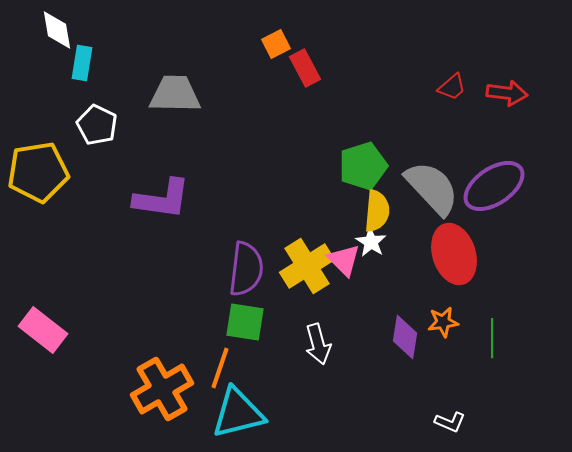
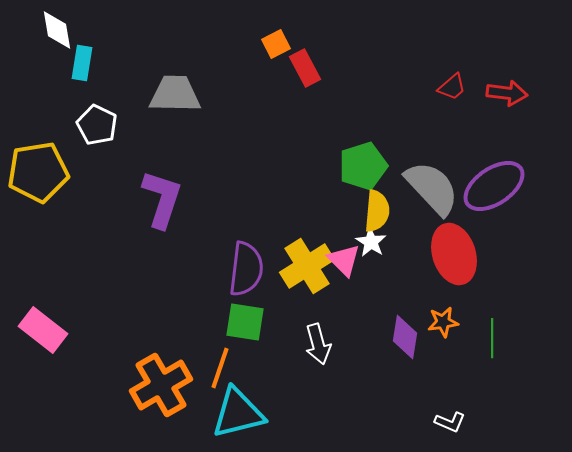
purple L-shape: rotated 80 degrees counterclockwise
orange cross: moved 1 px left, 4 px up
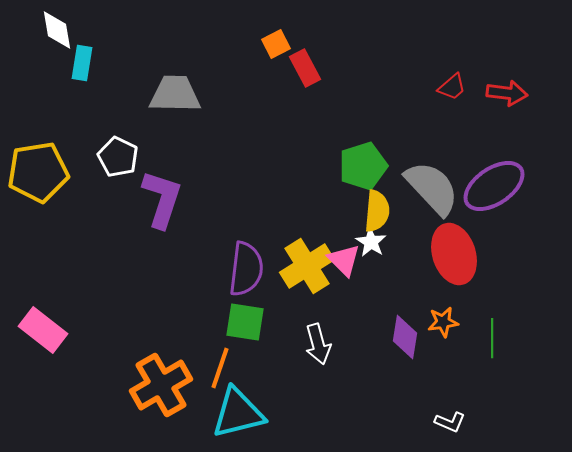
white pentagon: moved 21 px right, 32 px down
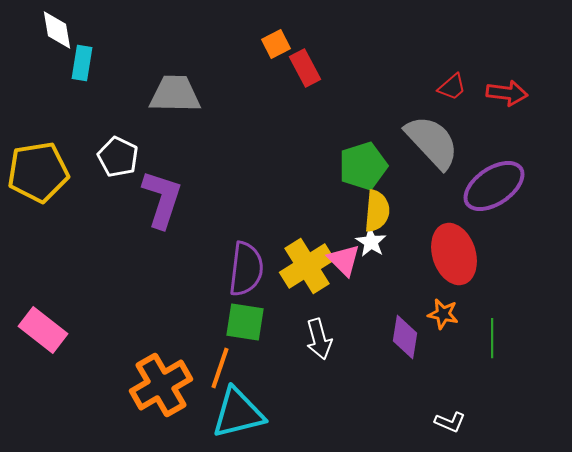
gray semicircle: moved 46 px up
orange star: moved 8 px up; rotated 20 degrees clockwise
white arrow: moved 1 px right, 5 px up
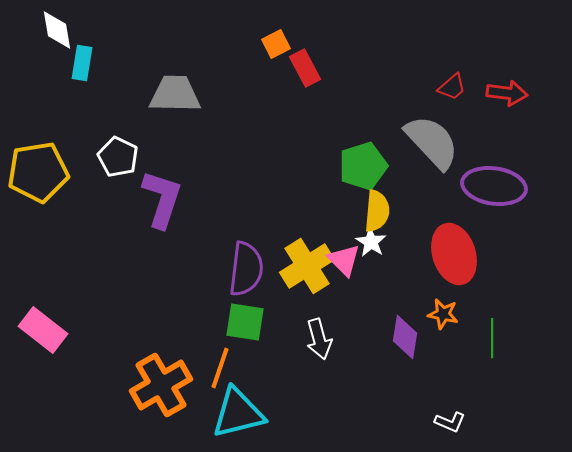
purple ellipse: rotated 42 degrees clockwise
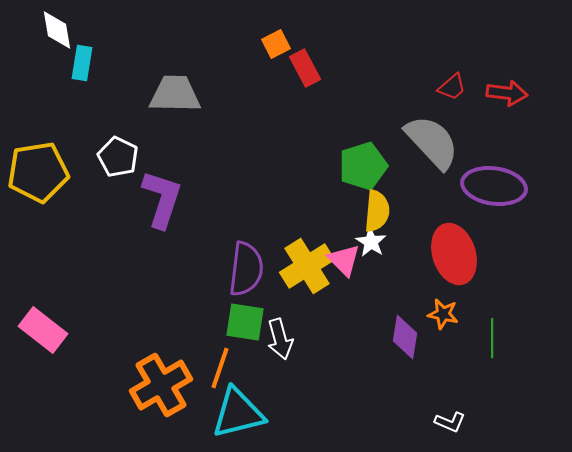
white arrow: moved 39 px left
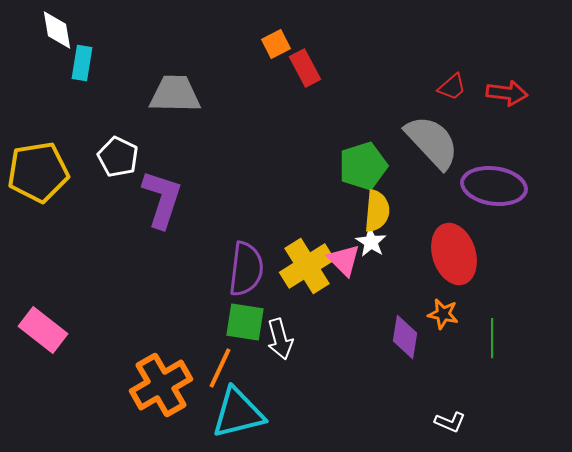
orange line: rotated 6 degrees clockwise
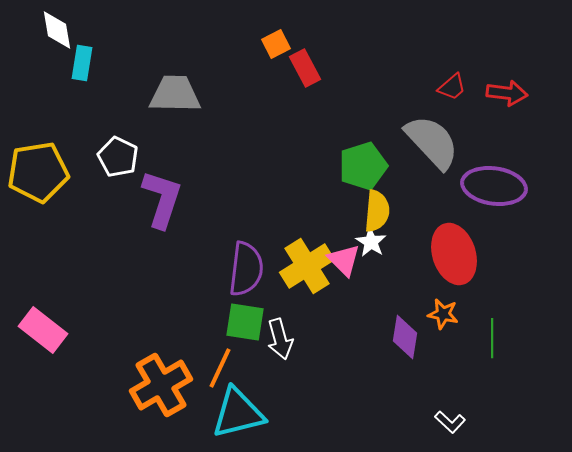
white L-shape: rotated 20 degrees clockwise
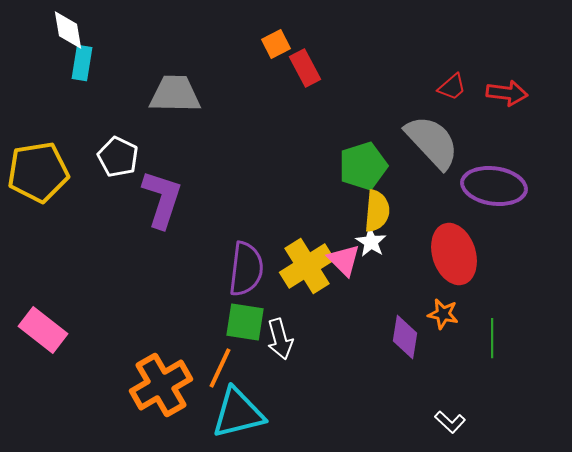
white diamond: moved 11 px right
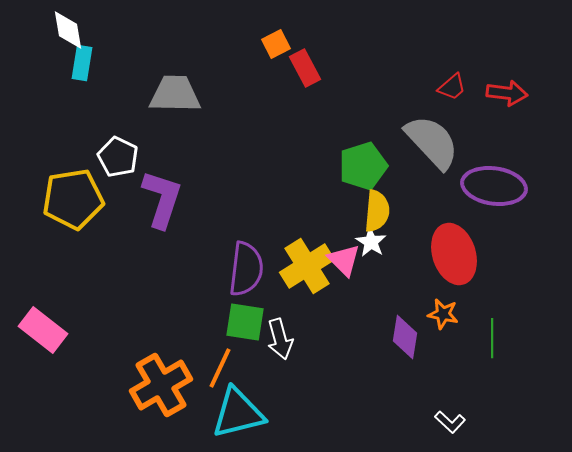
yellow pentagon: moved 35 px right, 27 px down
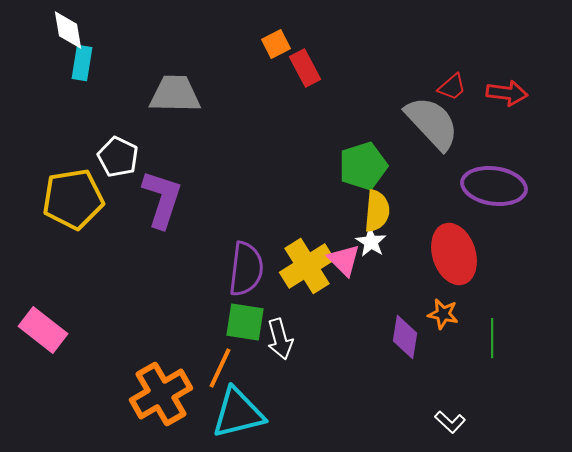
gray semicircle: moved 19 px up
orange cross: moved 9 px down
